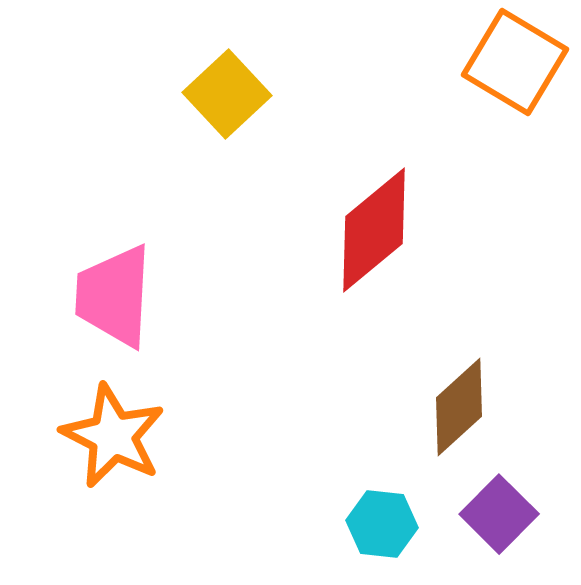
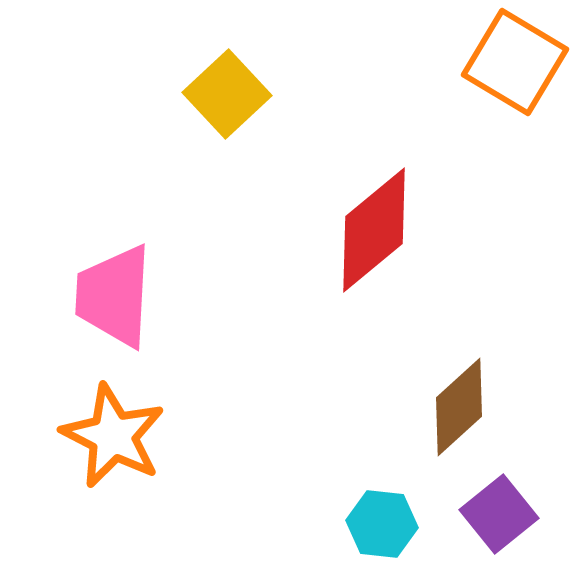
purple square: rotated 6 degrees clockwise
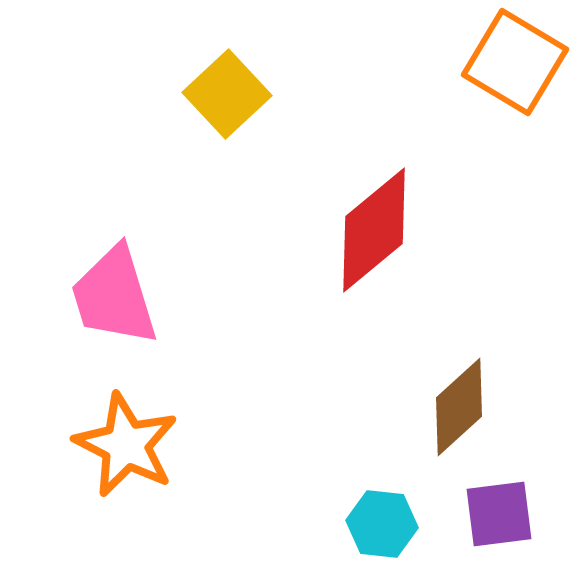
pink trapezoid: rotated 20 degrees counterclockwise
orange star: moved 13 px right, 9 px down
purple square: rotated 32 degrees clockwise
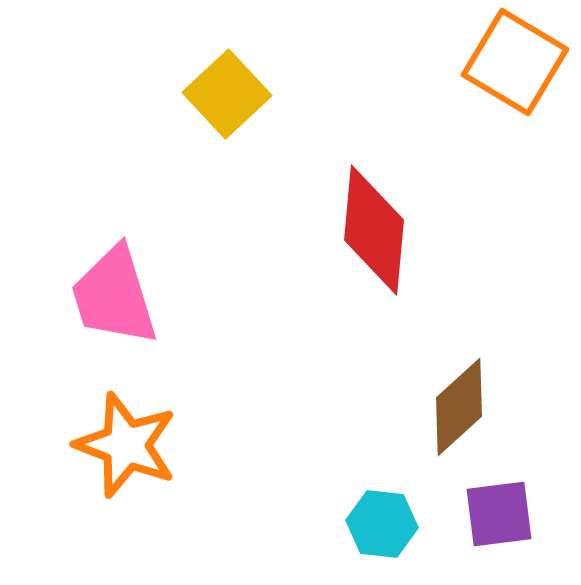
red diamond: rotated 45 degrees counterclockwise
orange star: rotated 6 degrees counterclockwise
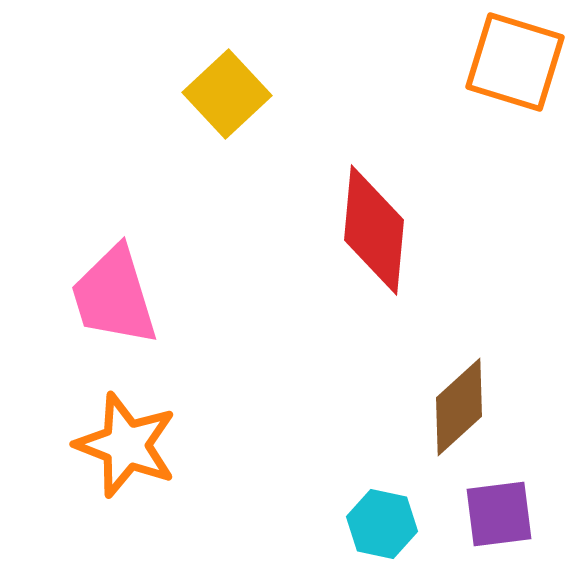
orange square: rotated 14 degrees counterclockwise
cyan hexagon: rotated 6 degrees clockwise
